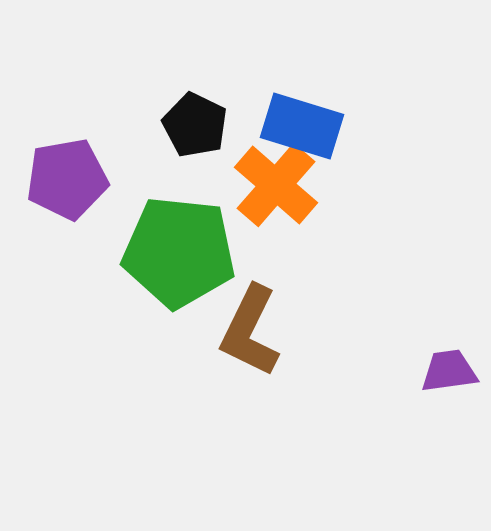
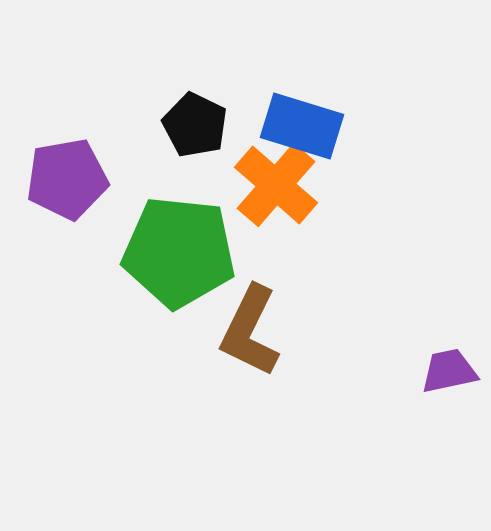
purple trapezoid: rotated 4 degrees counterclockwise
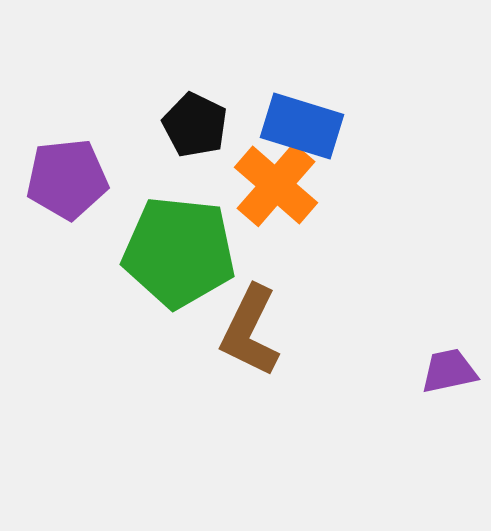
purple pentagon: rotated 4 degrees clockwise
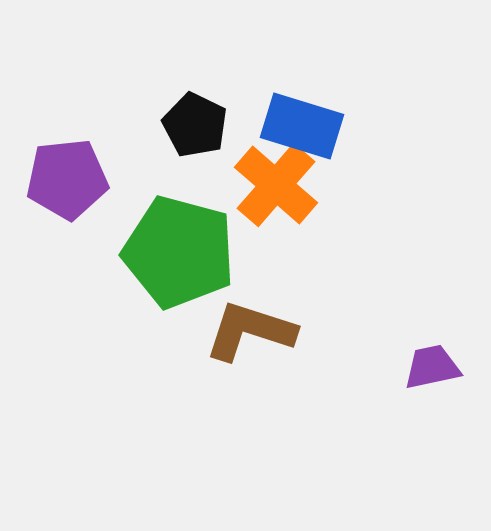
green pentagon: rotated 9 degrees clockwise
brown L-shape: rotated 82 degrees clockwise
purple trapezoid: moved 17 px left, 4 px up
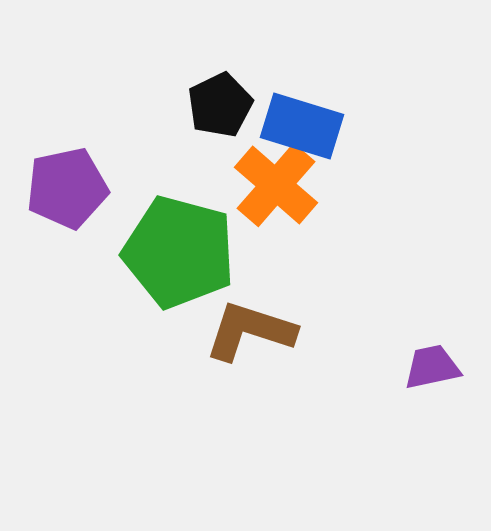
black pentagon: moved 25 px right, 20 px up; rotated 20 degrees clockwise
purple pentagon: moved 9 px down; rotated 6 degrees counterclockwise
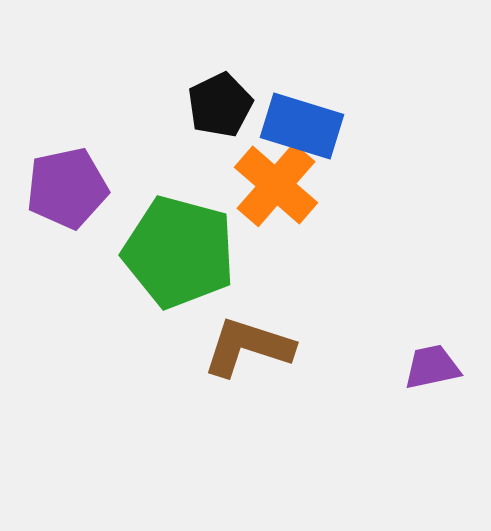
brown L-shape: moved 2 px left, 16 px down
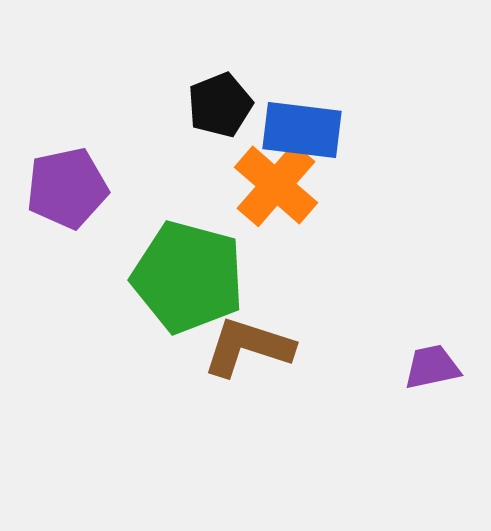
black pentagon: rotated 4 degrees clockwise
blue rectangle: moved 4 px down; rotated 10 degrees counterclockwise
green pentagon: moved 9 px right, 25 px down
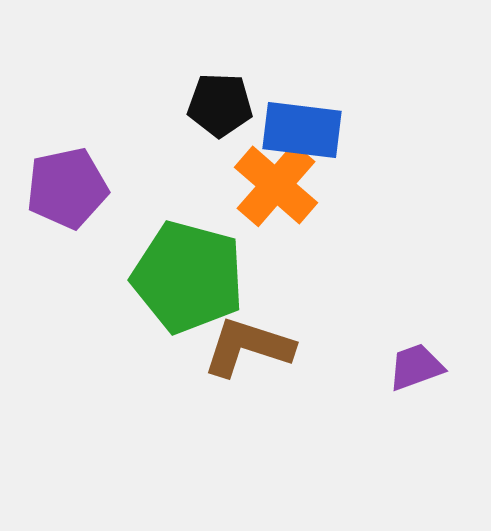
black pentagon: rotated 24 degrees clockwise
purple trapezoid: moved 16 px left; rotated 8 degrees counterclockwise
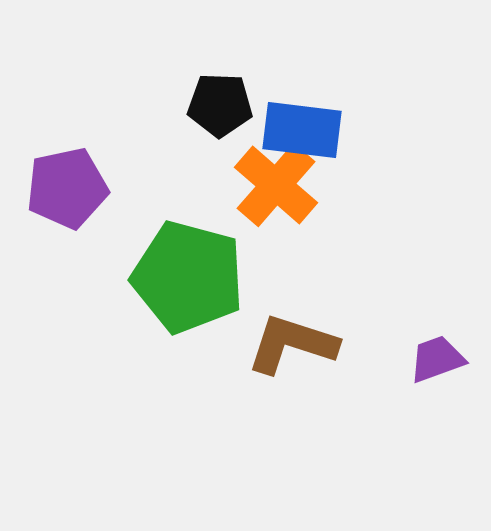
brown L-shape: moved 44 px right, 3 px up
purple trapezoid: moved 21 px right, 8 px up
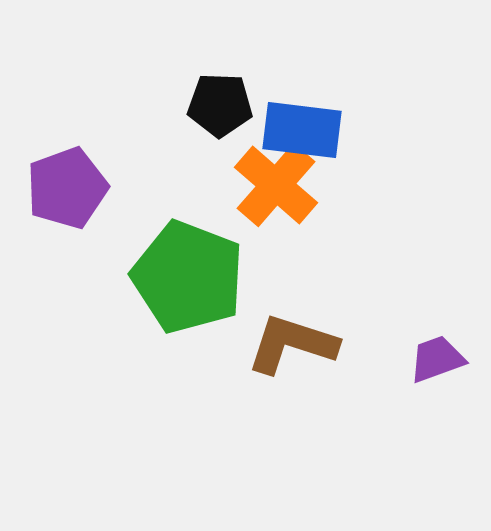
purple pentagon: rotated 8 degrees counterclockwise
green pentagon: rotated 6 degrees clockwise
